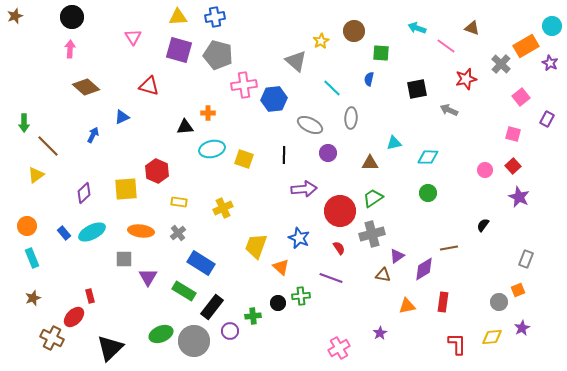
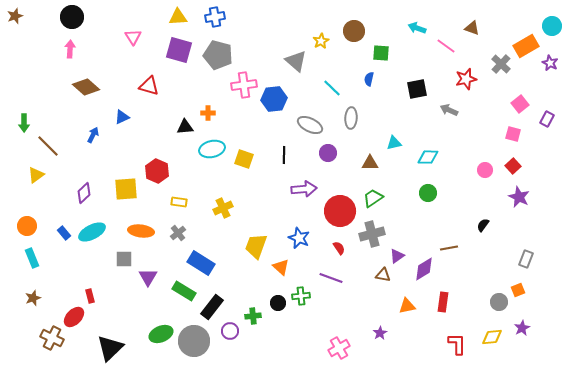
pink square at (521, 97): moved 1 px left, 7 px down
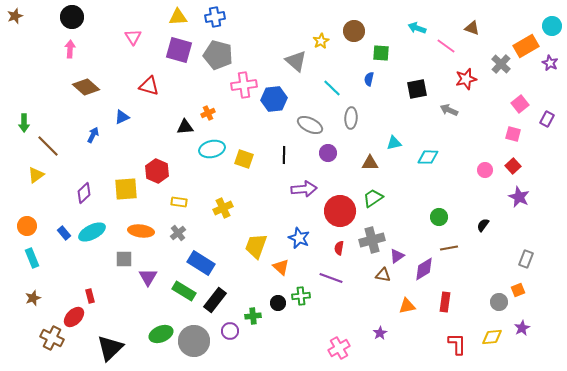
orange cross at (208, 113): rotated 24 degrees counterclockwise
green circle at (428, 193): moved 11 px right, 24 px down
gray cross at (372, 234): moved 6 px down
red semicircle at (339, 248): rotated 136 degrees counterclockwise
red rectangle at (443, 302): moved 2 px right
black rectangle at (212, 307): moved 3 px right, 7 px up
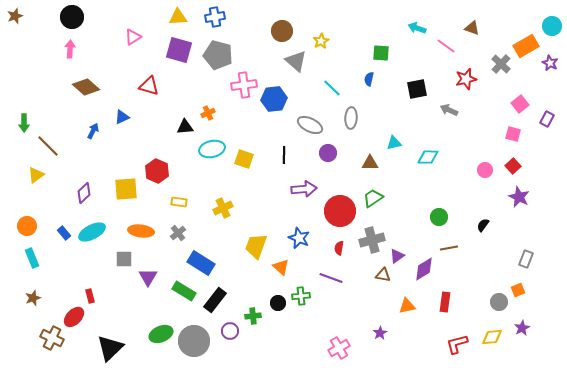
brown circle at (354, 31): moved 72 px left
pink triangle at (133, 37): rotated 30 degrees clockwise
blue arrow at (93, 135): moved 4 px up
red L-shape at (457, 344): rotated 105 degrees counterclockwise
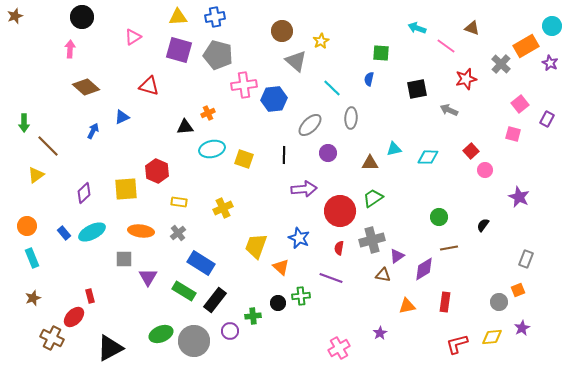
black circle at (72, 17): moved 10 px right
gray ellipse at (310, 125): rotated 70 degrees counterclockwise
cyan triangle at (394, 143): moved 6 px down
red square at (513, 166): moved 42 px left, 15 px up
black triangle at (110, 348): rotated 16 degrees clockwise
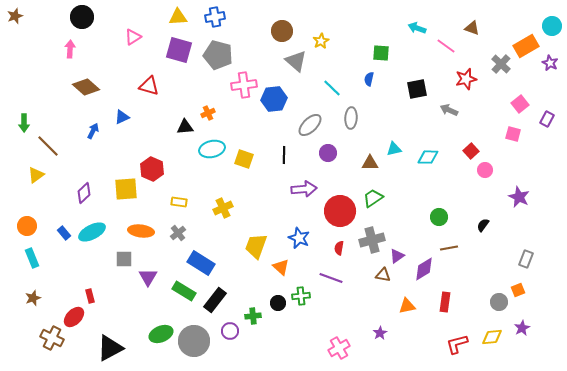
red hexagon at (157, 171): moved 5 px left, 2 px up
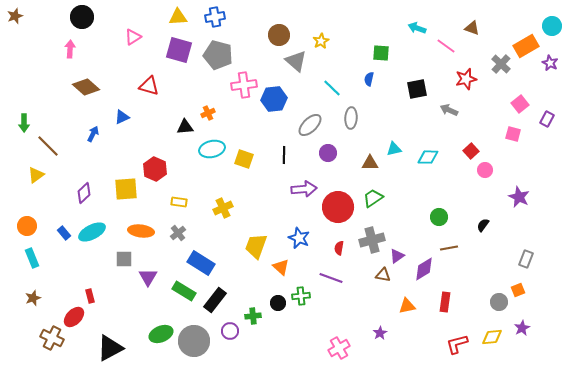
brown circle at (282, 31): moved 3 px left, 4 px down
blue arrow at (93, 131): moved 3 px down
red hexagon at (152, 169): moved 3 px right
red circle at (340, 211): moved 2 px left, 4 px up
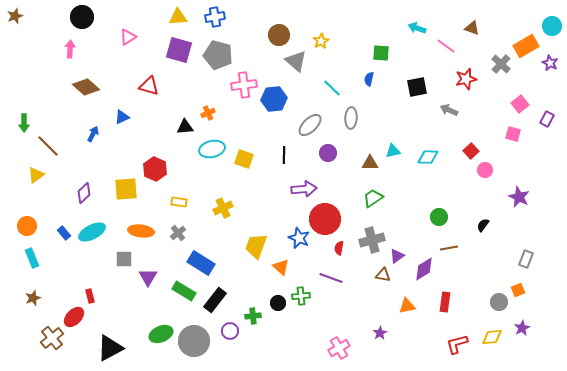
pink triangle at (133, 37): moved 5 px left
black square at (417, 89): moved 2 px up
cyan triangle at (394, 149): moved 1 px left, 2 px down
red circle at (338, 207): moved 13 px left, 12 px down
brown cross at (52, 338): rotated 25 degrees clockwise
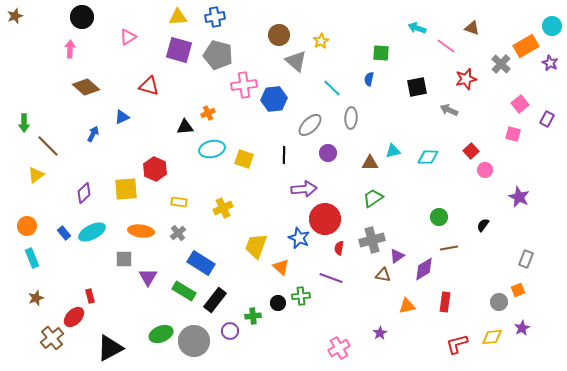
brown star at (33, 298): moved 3 px right
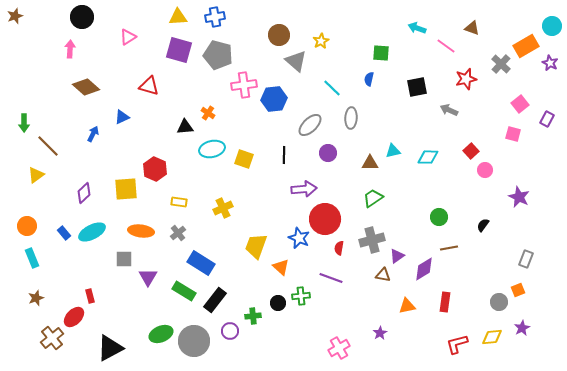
orange cross at (208, 113): rotated 32 degrees counterclockwise
